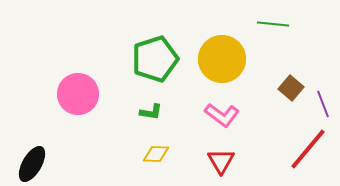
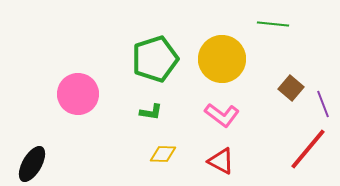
yellow diamond: moved 7 px right
red triangle: rotated 32 degrees counterclockwise
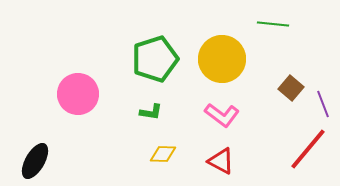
black ellipse: moved 3 px right, 3 px up
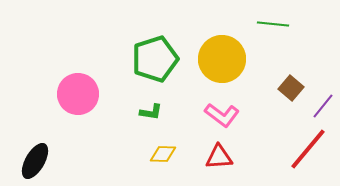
purple line: moved 2 px down; rotated 60 degrees clockwise
red triangle: moved 2 px left, 4 px up; rotated 32 degrees counterclockwise
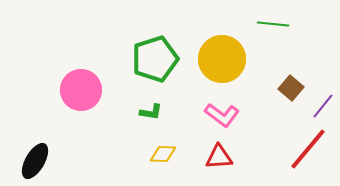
pink circle: moved 3 px right, 4 px up
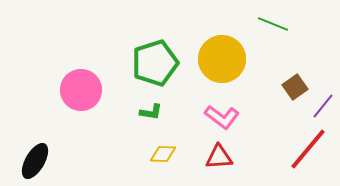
green line: rotated 16 degrees clockwise
green pentagon: moved 4 px down
brown square: moved 4 px right, 1 px up; rotated 15 degrees clockwise
pink L-shape: moved 2 px down
